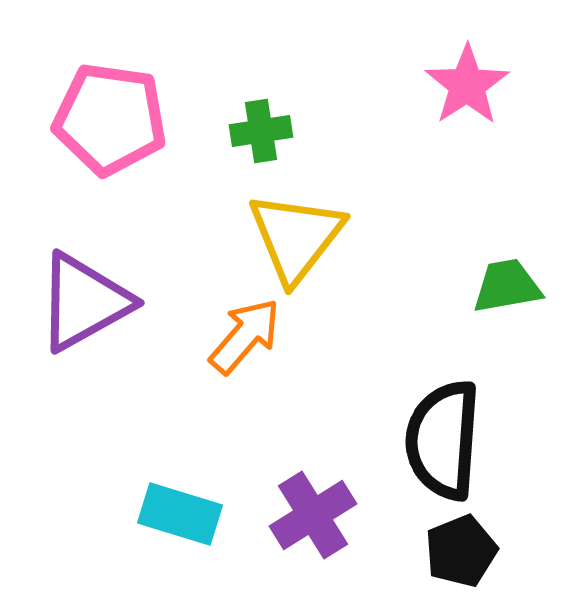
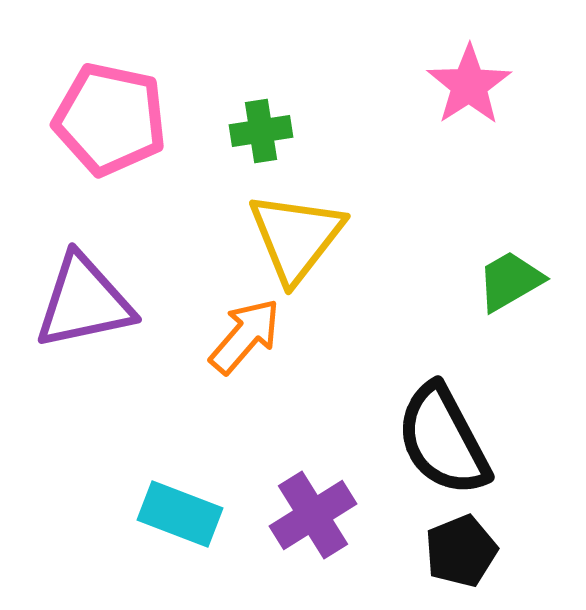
pink star: moved 2 px right
pink pentagon: rotated 4 degrees clockwise
green trapezoid: moved 3 px right, 5 px up; rotated 20 degrees counterclockwise
purple triangle: rotated 17 degrees clockwise
black semicircle: rotated 32 degrees counterclockwise
cyan rectangle: rotated 4 degrees clockwise
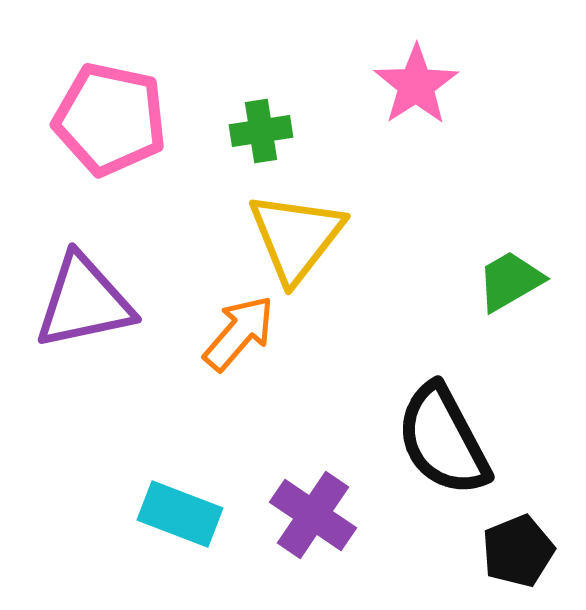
pink star: moved 53 px left
orange arrow: moved 6 px left, 3 px up
purple cross: rotated 24 degrees counterclockwise
black pentagon: moved 57 px right
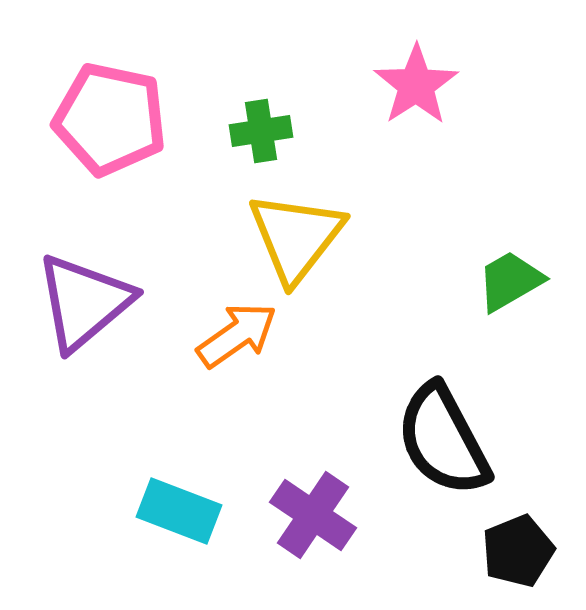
purple triangle: rotated 28 degrees counterclockwise
orange arrow: moved 2 px left, 2 px down; rotated 14 degrees clockwise
cyan rectangle: moved 1 px left, 3 px up
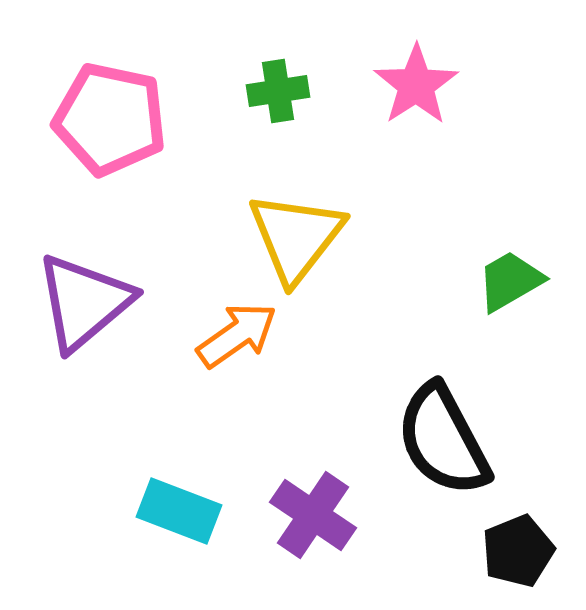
green cross: moved 17 px right, 40 px up
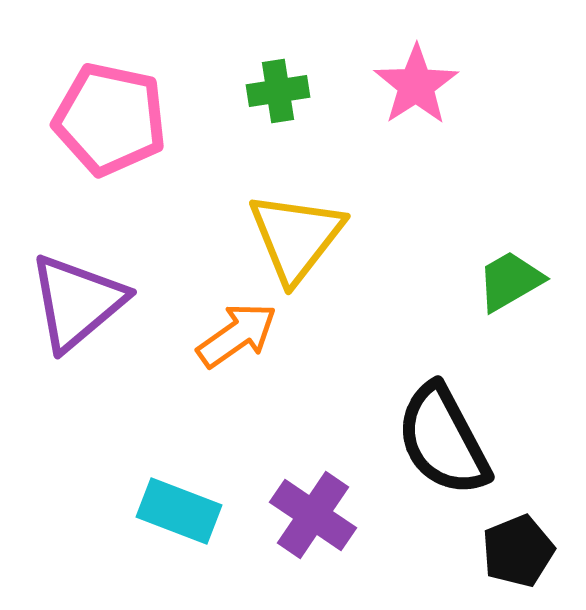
purple triangle: moved 7 px left
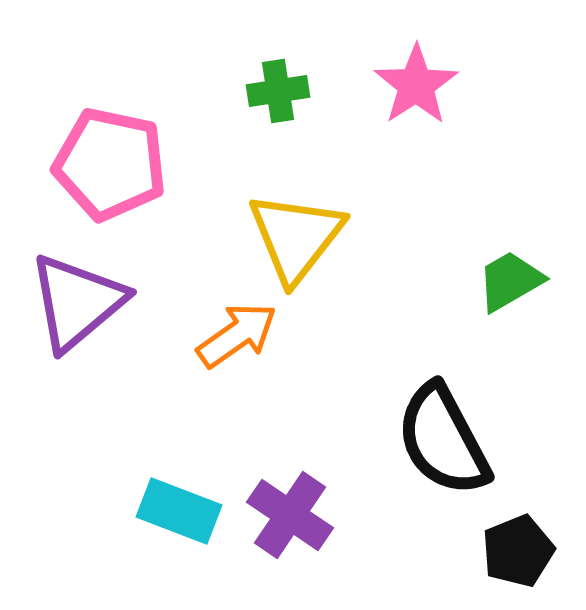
pink pentagon: moved 45 px down
purple cross: moved 23 px left
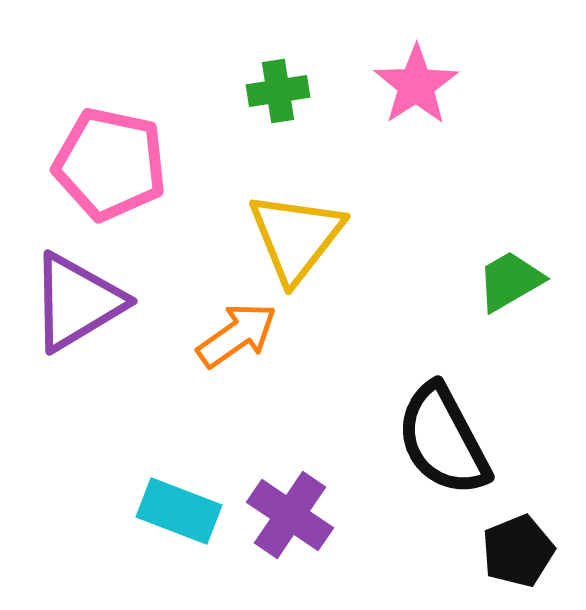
purple triangle: rotated 9 degrees clockwise
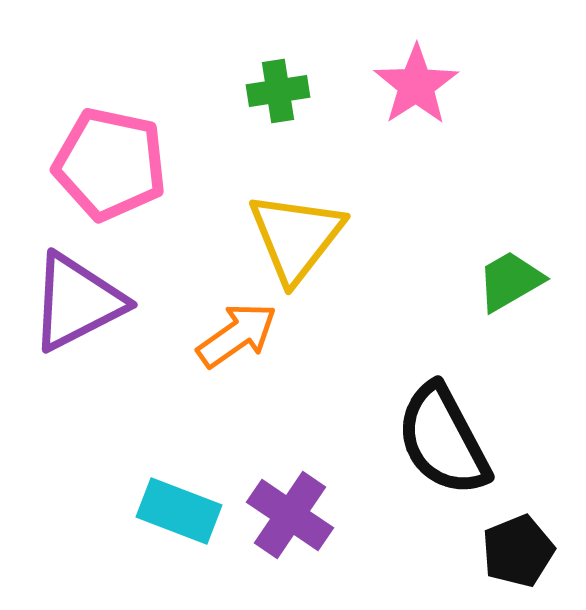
purple triangle: rotated 4 degrees clockwise
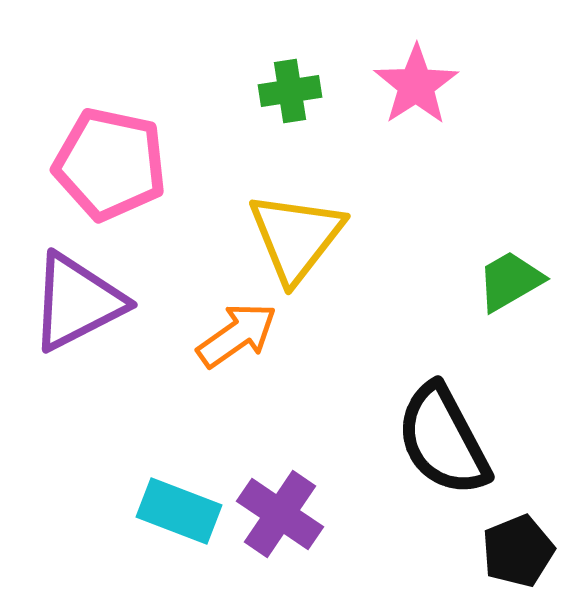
green cross: moved 12 px right
purple cross: moved 10 px left, 1 px up
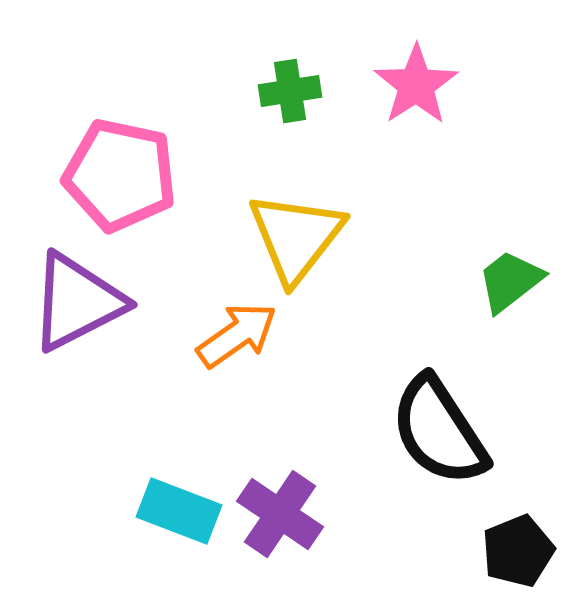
pink pentagon: moved 10 px right, 11 px down
green trapezoid: rotated 8 degrees counterclockwise
black semicircle: moved 4 px left, 9 px up; rotated 5 degrees counterclockwise
